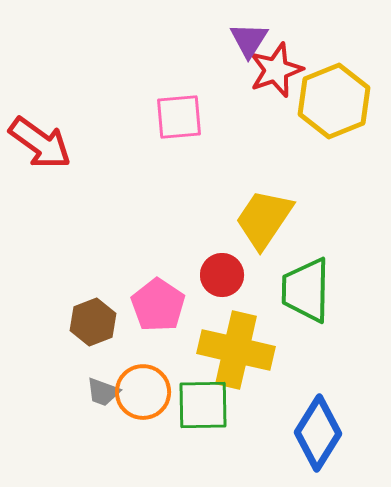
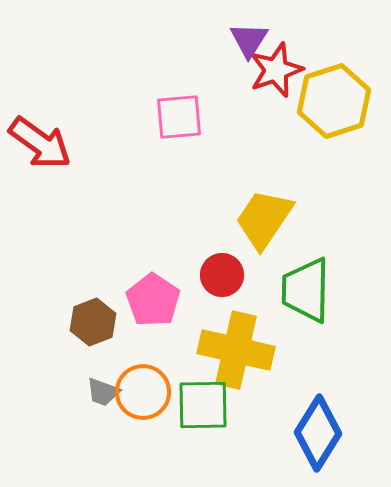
yellow hexagon: rotated 4 degrees clockwise
pink pentagon: moved 5 px left, 5 px up
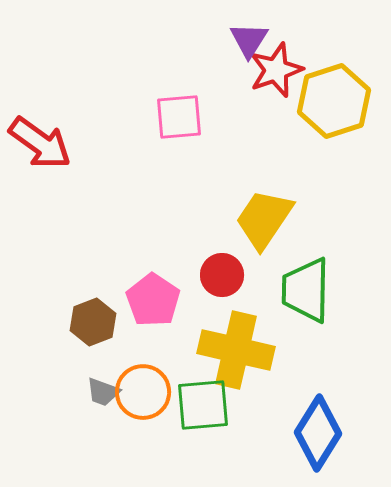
green square: rotated 4 degrees counterclockwise
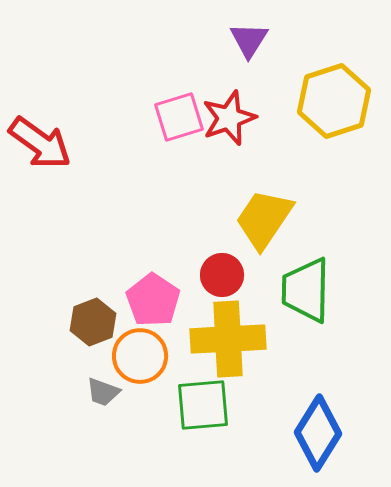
red star: moved 47 px left, 48 px down
pink square: rotated 12 degrees counterclockwise
yellow cross: moved 8 px left, 11 px up; rotated 16 degrees counterclockwise
orange circle: moved 3 px left, 36 px up
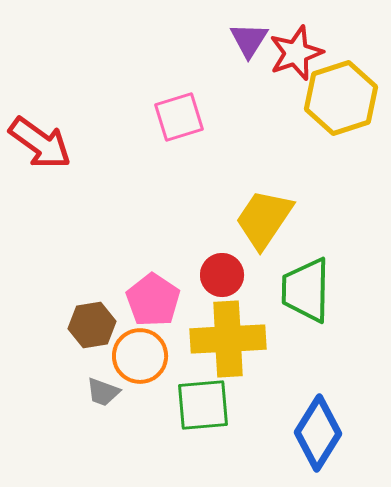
yellow hexagon: moved 7 px right, 3 px up
red star: moved 67 px right, 65 px up
brown hexagon: moved 1 px left, 3 px down; rotated 12 degrees clockwise
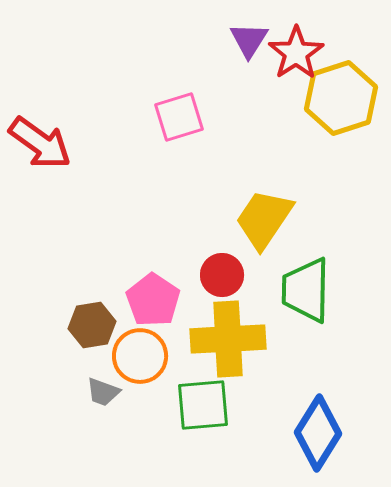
red star: rotated 14 degrees counterclockwise
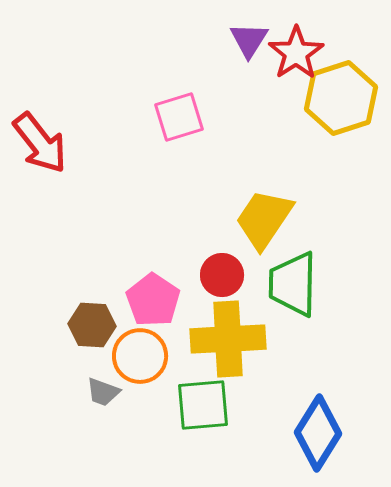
red arrow: rotated 16 degrees clockwise
green trapezoid: moved 13 px left, 6 px up
brown hexagon: rotated 12 degrees clockwise
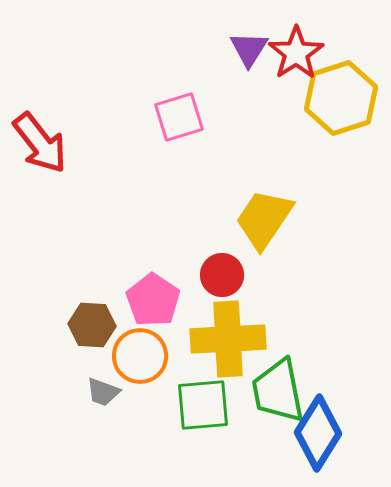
purple triangle: moved 9 px down
green trapezoid: moved 15 px left, 107 px down; rotated 12 degrees counterclockwise
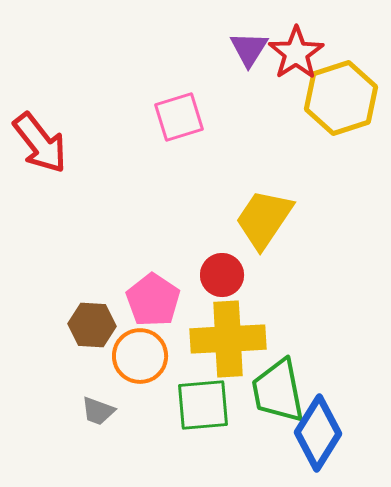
gray trapezoid: moved 5 px left, 19 px down
